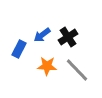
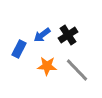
black cross: moved 2 px up
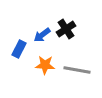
black cross: moved 2 px left, 6 px up
orange star: moved 2 px left, 1 px up
gray line: rotated 36 degrees counterclockwise
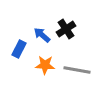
blue arrow: rotated 78 degrees clockwise
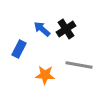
blue arrow: moved 6 px up
orange star: moved 10 px down
gray line: moved 2 px right, 5 px up
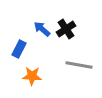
orange star: moved 13 px left, 1 px down
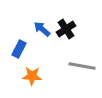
gray line: moved 3 px right, 1 px down
